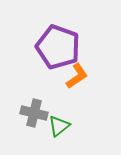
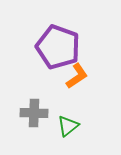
gray cross: rotated 12 degrees counterclockwise
green triangle: moved 9 px right
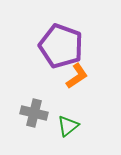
purple pentagon: moved 3 px right, 1 px up
gray cross: rotated 12 degrees clockwise
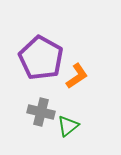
purple pentagon: moved 20 px left, 12 px down; rotated 9 degrees clockwise
gray cross: moved 7 px right, 1 px up
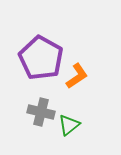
green triangle: moved 1 px right, 1 px up
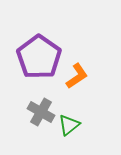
purple pentagon: moved 2 px left, 1 px up; rotated 6 degrees clockwise
gray cross: rotated 16 degrees clockwise
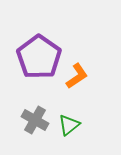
gray cross: moved 6 px left, 8 px down
